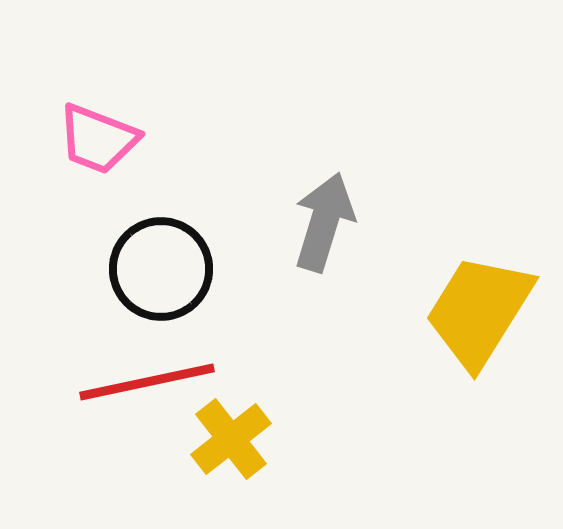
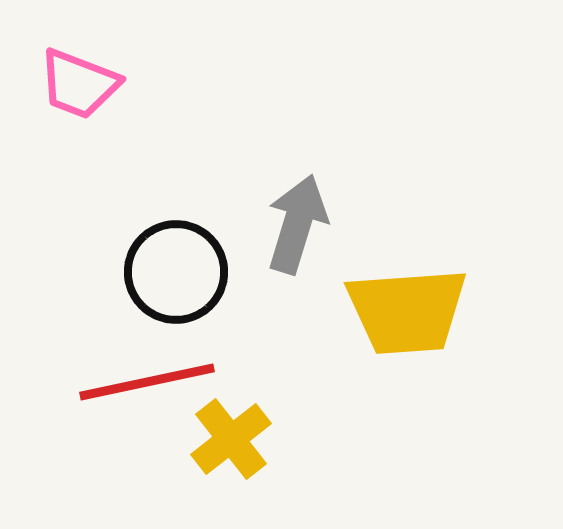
pink trapezoid: moved 19 px left, 55 px up
gray arrow: moved 27 px left, 2 px down
black circle: moved 15 px right, 3 px down
yellow trapezoid: moved 72 px left; rotated 126 degrees counterclockwise
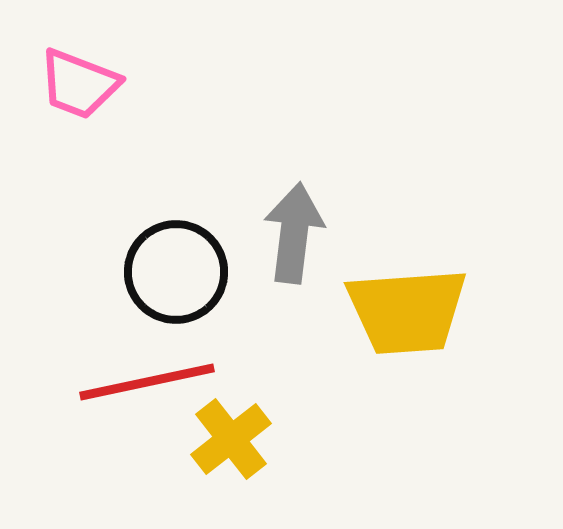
gray arrow: moved 3 px left, 9 px down; rotated 10 degrees counterclockwise
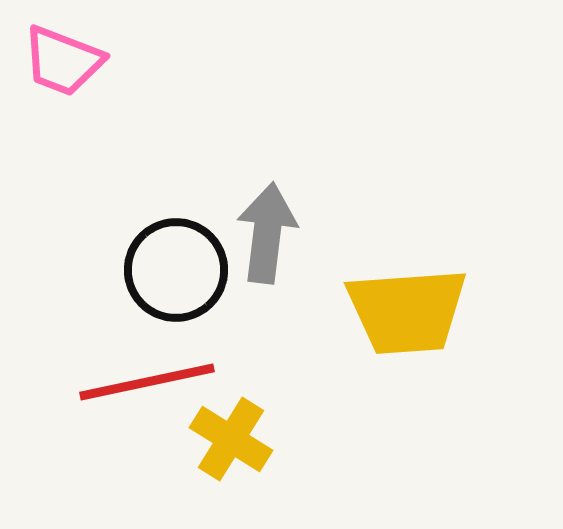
pink trapezoid: moved 16 px left, 23 px up
gray arrow: moved 27 px left
black circle: moved 2 px up
yellow cross: rotated 20 degrees counterclockwise
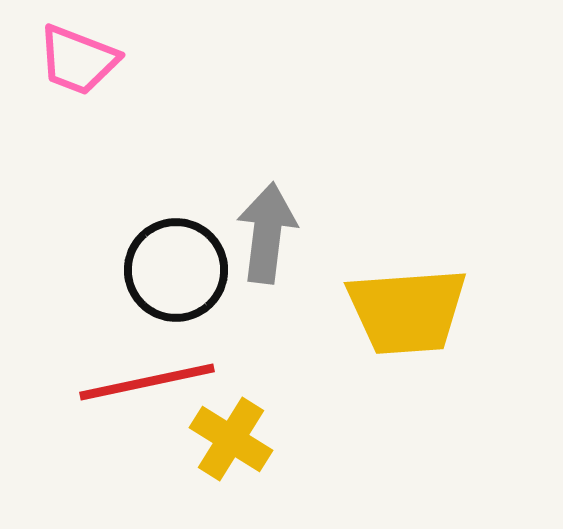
pink trapezoid: moved 15 px right, 1 px up
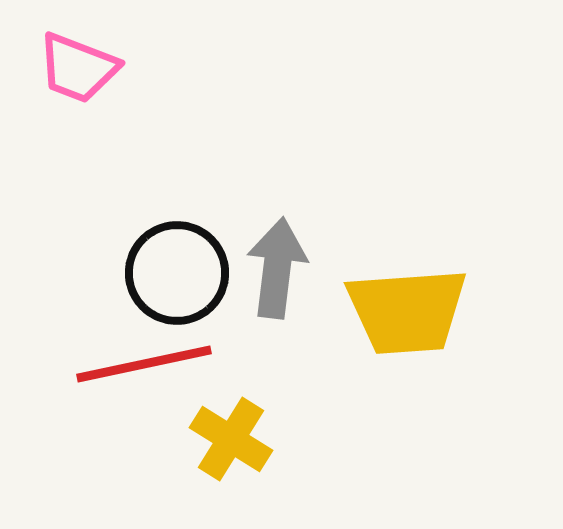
pink trapezoid: moved 8 px down
gray arrow: moved 10 px right, 35 px down
black circle: moved 1 px right, 3 px down
red line: moved 3 px left, 18 px up
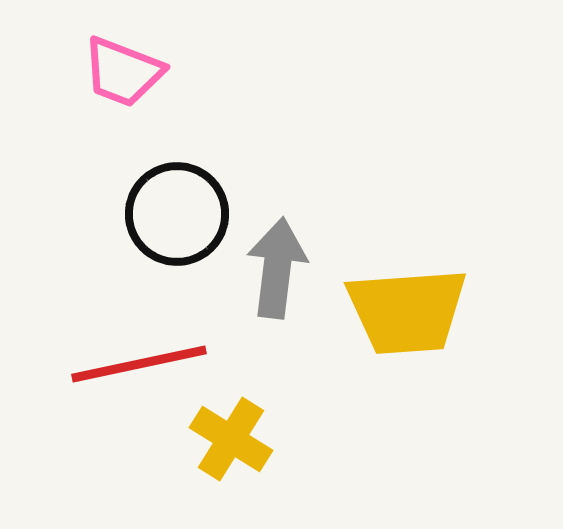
pink trapezoid: moved 45 px right, 4 px down
black circle: moved 59 px up
red line: moved 5 px left
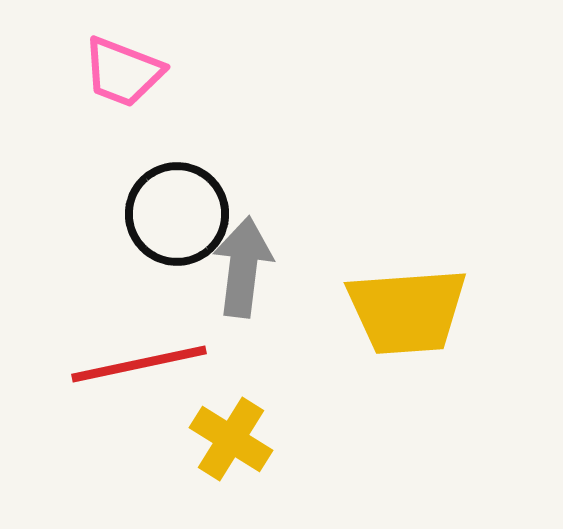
gray arrow: moved 34 px left, 1 px up
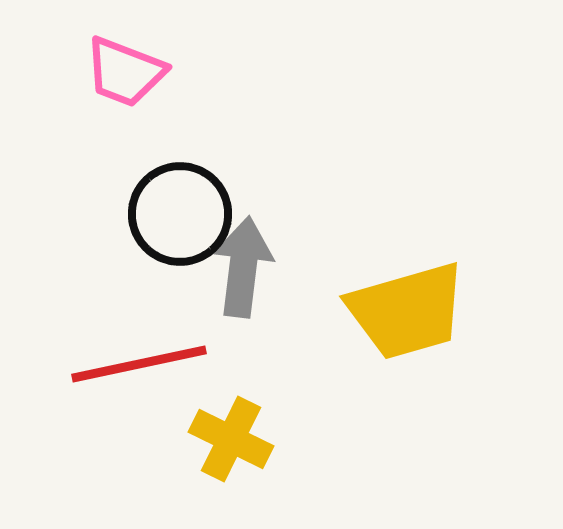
pink trapezoid: moved 2 px right
black circle: moved 3 px right
yellow trapezoid: rotated 12 degrees counterclockwise
yellow cross: rotated 6 degrees counterclockwise
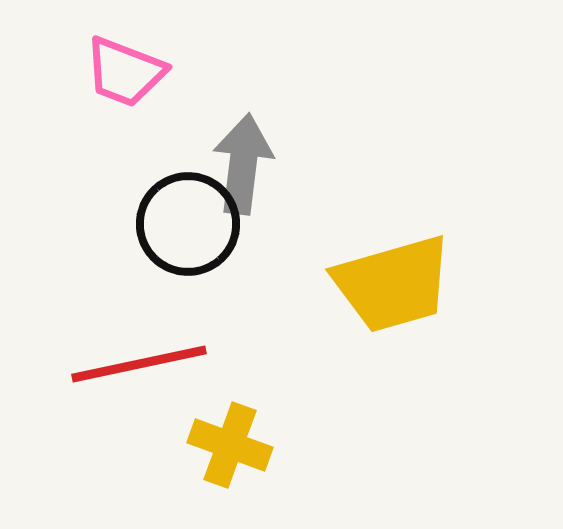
black circle: moved 8 px right, 10 px down
gray arrow: moved 103 px up
yellow trapezoid: moved 14 px left, 27 px up
yellow cross: moved 1 px left, 6 px down; rotated 6 degrees counterclockwise
